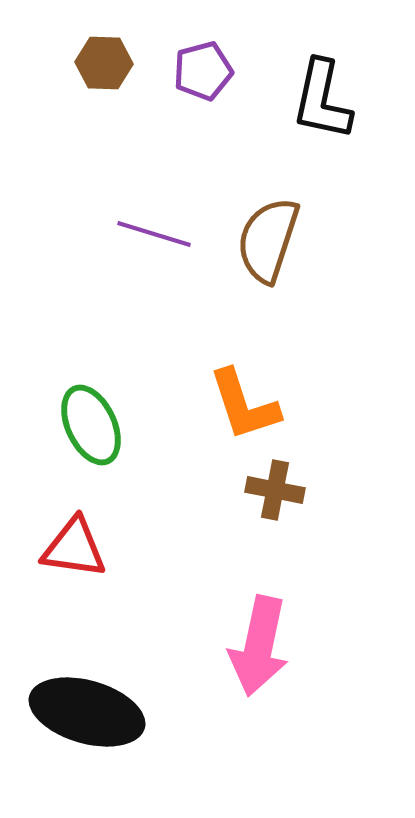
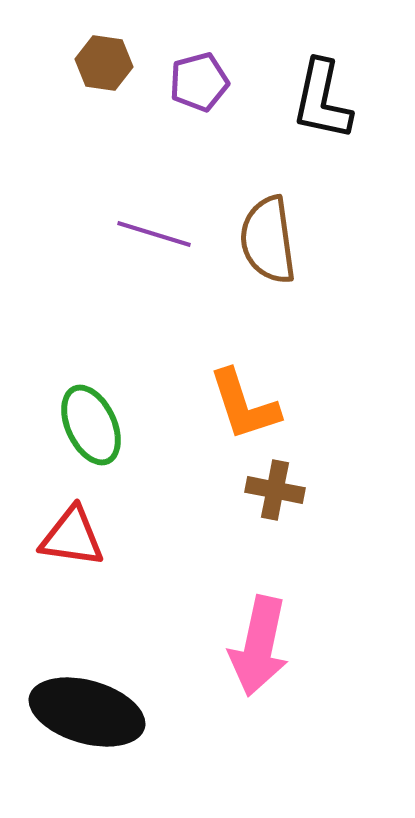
brown hexagon: rotated 6 degrees clockwise
purple pentagon: moved 4 px left, 11 px down
brown semicircle: rotated 26 degrees counterclockwise
red triangle: moved 2 px left, 11 px up
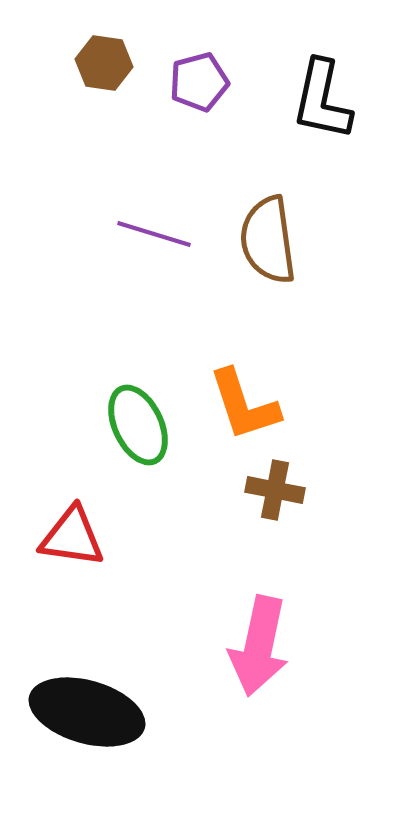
green ellipse: moved 47 px right
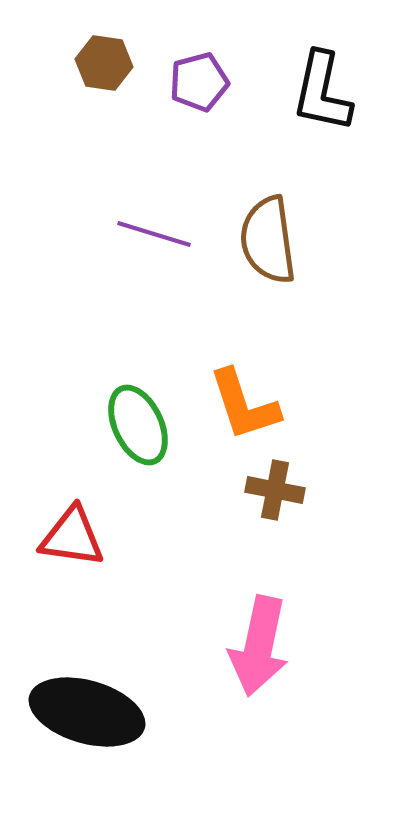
black L-shape: moved 8 px up
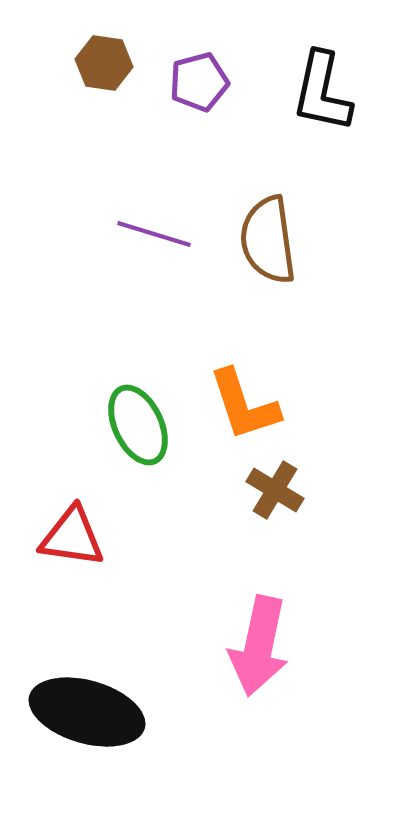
brown cross: rotated 20 degrees clockwise
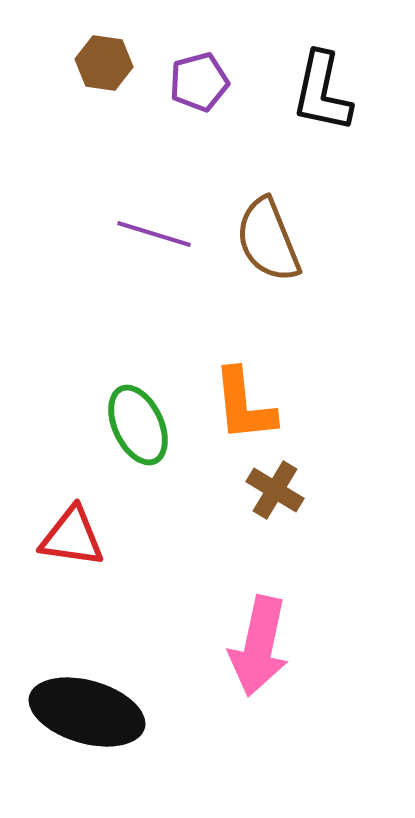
brown semicircle: rotated 14 degrees counterclockwise
orange L-shape: rotated 12 degrees clockwise
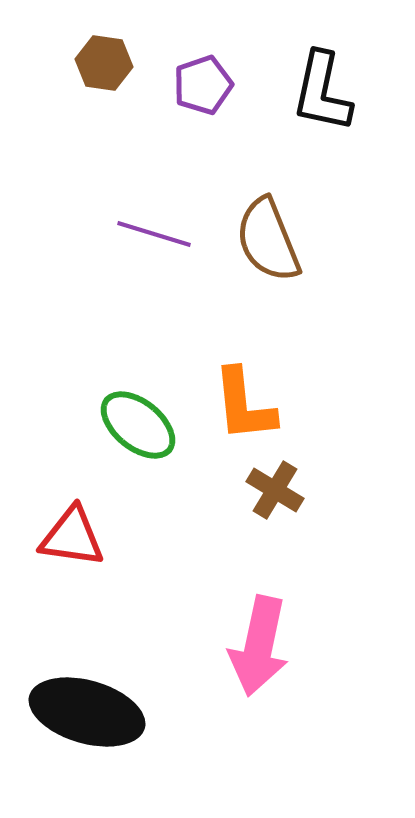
purple pentagon: moved 4 px right, 3 px down; rotated 4 degrees counterclockwise
green ellipse: rotated 26 degrees counterclockwise
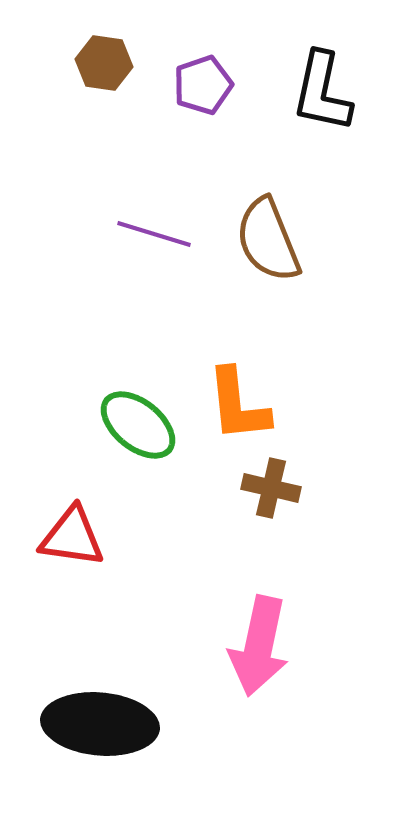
orange L-shape: moved 6 px left
brown cross: moved 4 px left, 2 px up; rotated 18 degrees counterclockwise
black ellipse: moved 13 px right, 12 px down; rotated 11 degrees counterclockwise
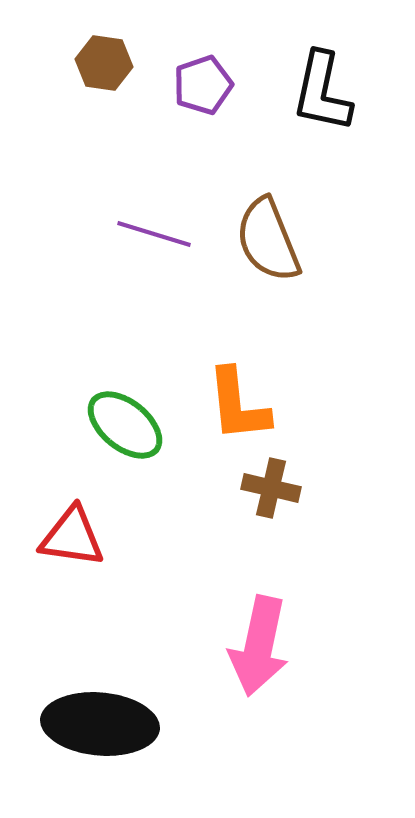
green ellipse: moved 13 px left
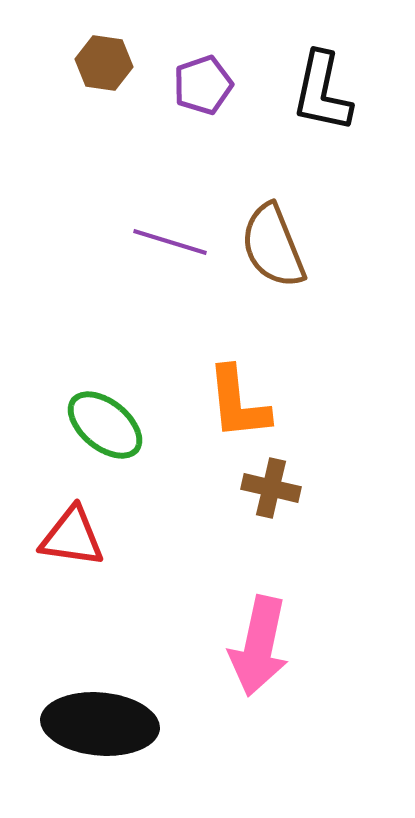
purple line: moved 16 px right, 8 px down
brown semicircle: moved 5 px right, 6 px down
orange L-shape: moved 2 px up
green ellipse: moved 20 px left
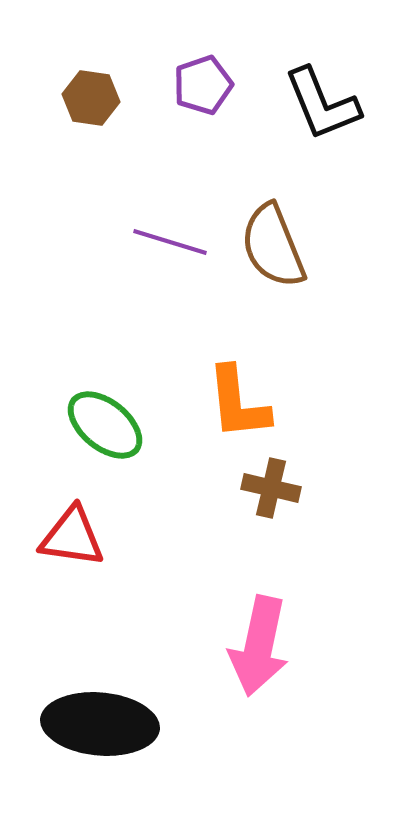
brown hexagon: moved 13 px left, 35 px down
black L-shape: moved 12 px down; rotated 34 degrees counterclockwise
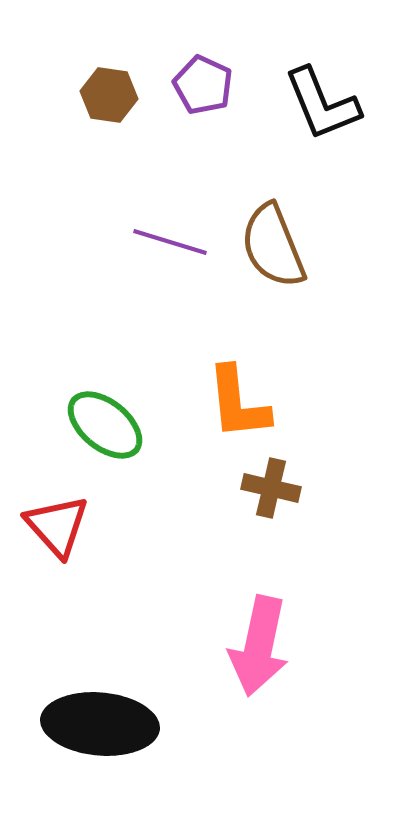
purple pentagon: rotated 28 degrees counterclockwise
brown hexagon: moved 18 px right, 3 px up
red triangle: moved 15 px left, 11 px up; rotated 40 degrees clockwise
